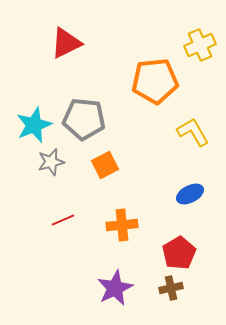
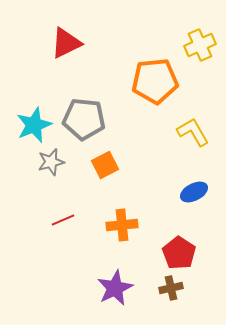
blue ellipse: moved 4 px right, 2 px up
red pentagon: rotated 8 degrees counterclockwise
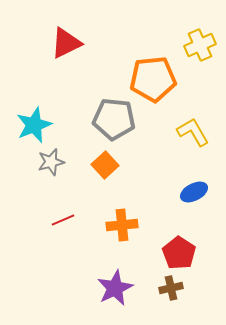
orange pentagon: moved 2 px left, 2 px up
gray pentagon: moved 30 px right
orange square: rotated 16 degrees counterclockwise
